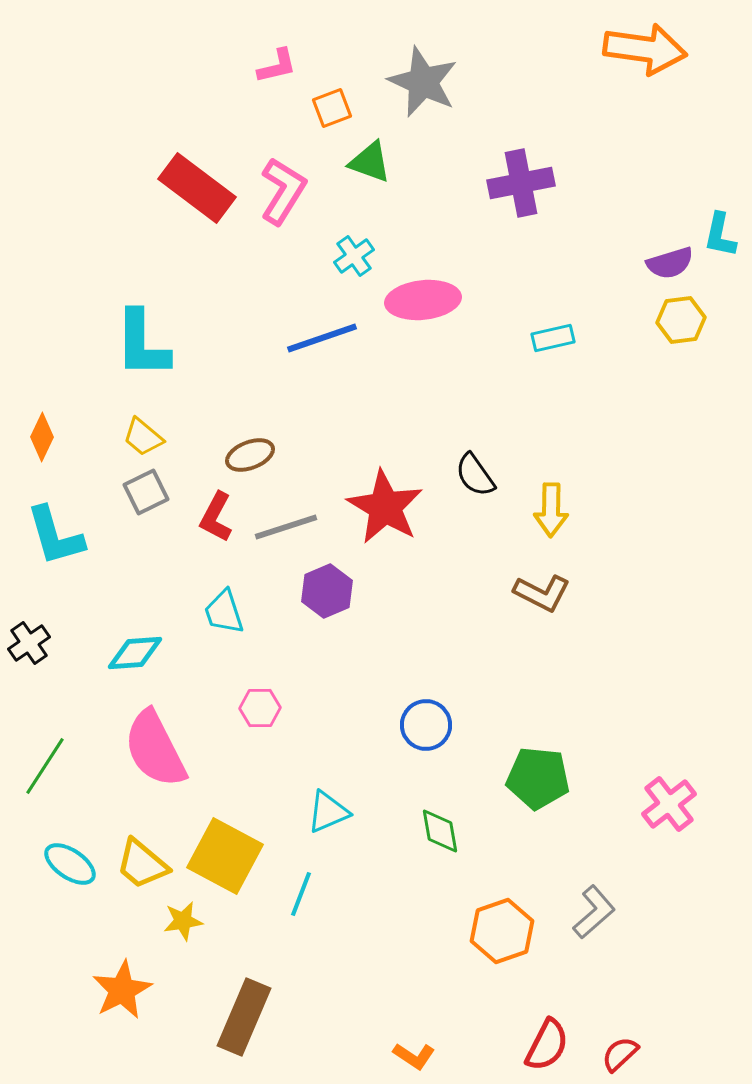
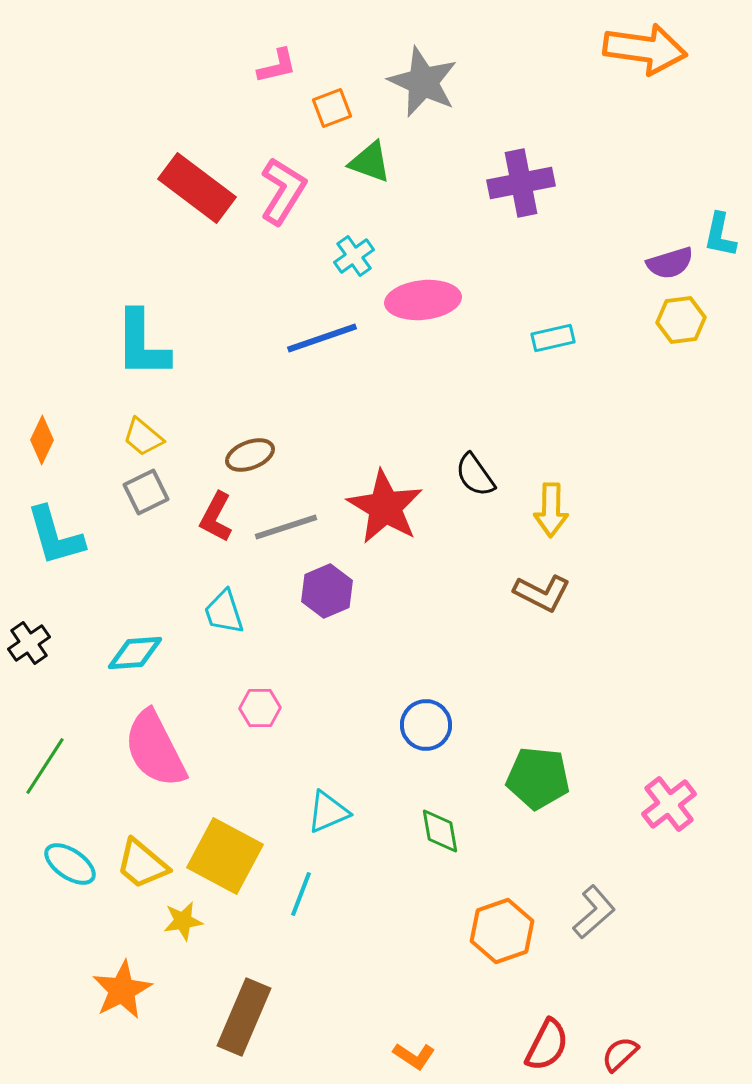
orange diamond at (42, 437): moved 3 px down
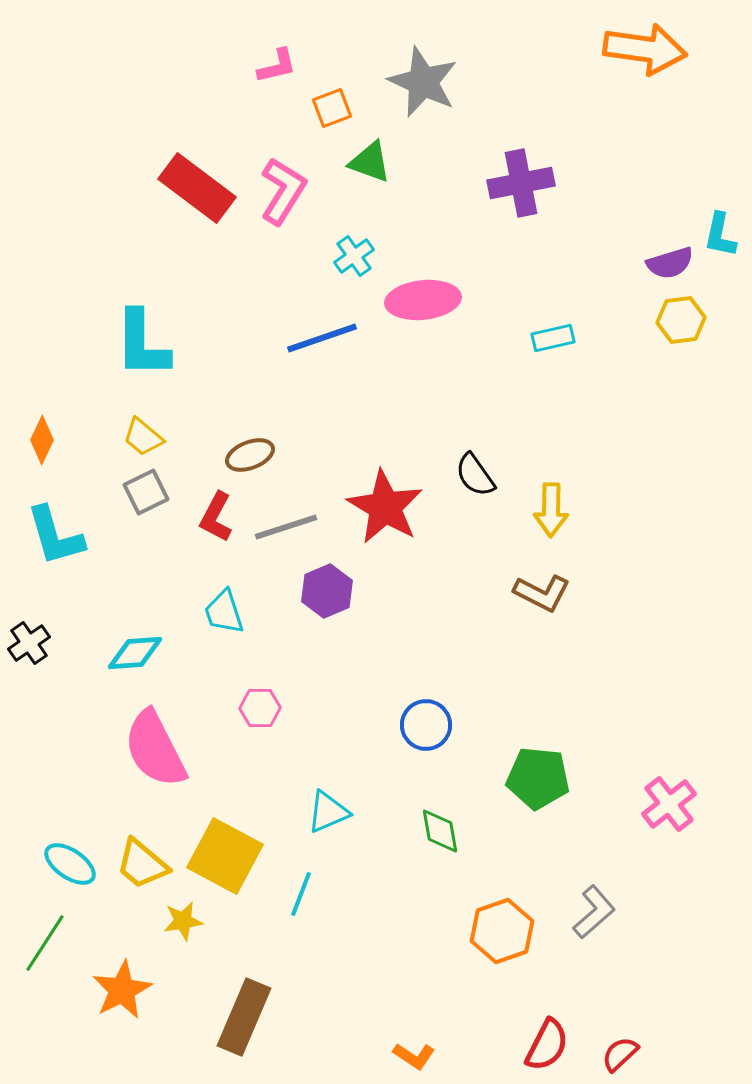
green line at (45, 766): moved 177 px down
